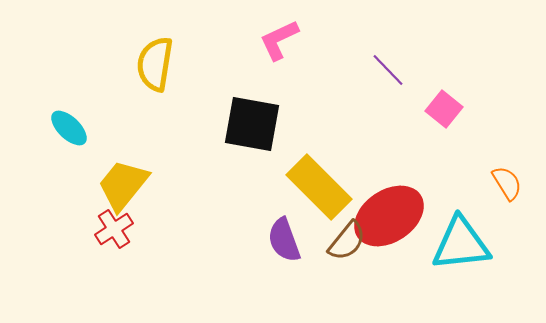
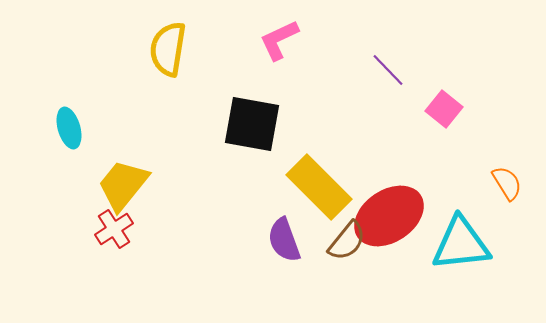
yellow semicircle: moved 13 px right, 15 px up
cyan ellipse: rotated 30 degrees clockwise
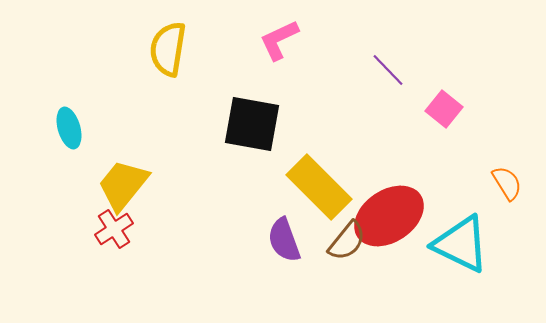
cyan triangle: rotated 32 degrees clockwise
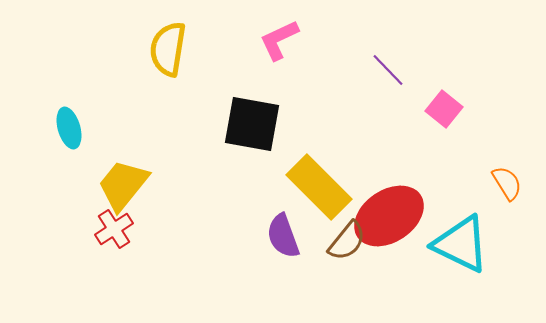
purple semicircle: moved 1 px left, 4 px up
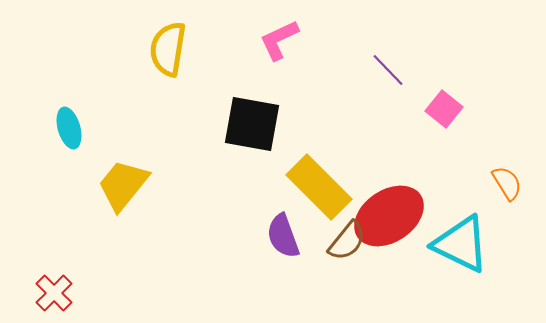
red cross: moved 60 px left, 64 px down; rotated 12 degrees counterclockwise
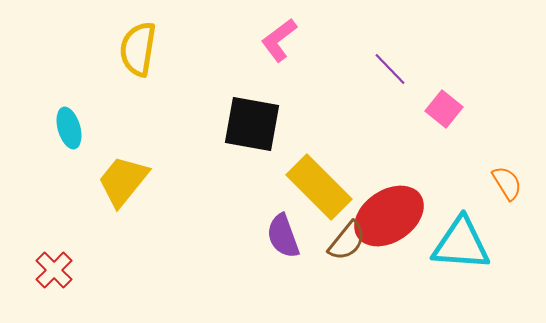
pink L-shape: rotated 12 degrees counterclockwise
yellow semicircle: moved 30 px left
purple line: moved 2 px right, 1 px up
yellow trapezoid: moved 4 px up
cyan triangle: rotated 22 degrees counterclockwise
red cross: moved 23 px up
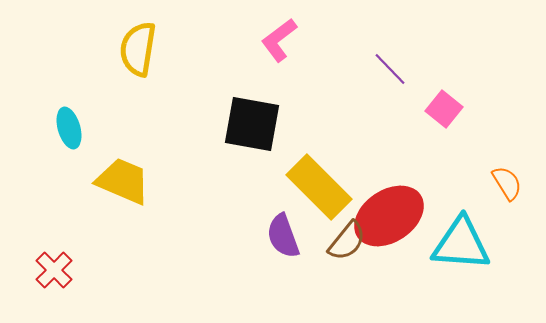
yellow trapezoid: rotated 74 degrees clockwise
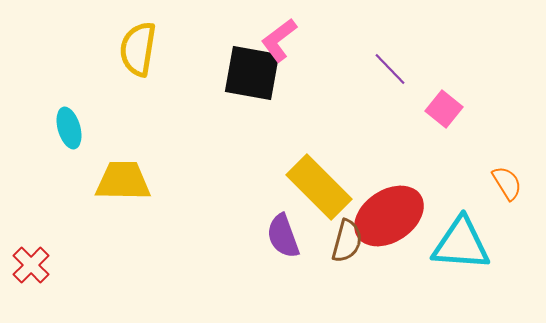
black square: moved 51 px up
yellow trapezoid: rotated 22 degrees counterclockwise
brown semicircle: rotated 24 degrees counterclockwise
red cross: moved 23 px left, 5 px up
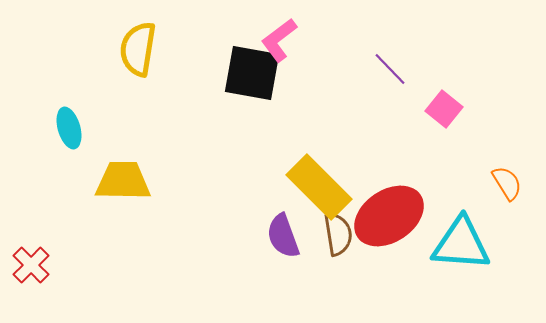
brown semicircle: moved 9 px left, 7 px up; rotated 24 degrees counterclockwise
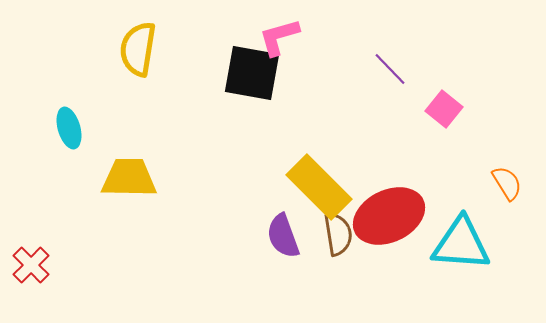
pink L-shape: moved 3 px up; rotated 21 degrees clockwise
yellow trapezoid: moved 6 px right, 3 px up
red ellipse: rotated 8 degrees clockwise
